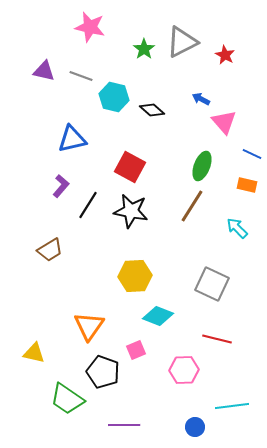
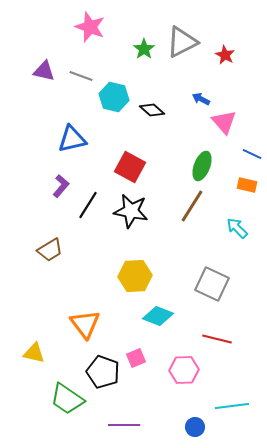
pink star: rotated 8 degrees clockwise
orange triangle: moved 4 px left, 2 px up; rotated 12 degrees counterclockwise
pink square: moved 8 px down
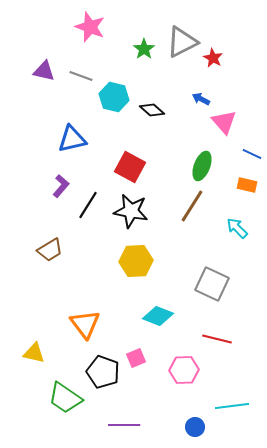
red star: moved 12 px left, 3 px down
yellow hexagon: moved 1 px right, 15 px up
green trapezoid: moved 2 px left, 1 px up
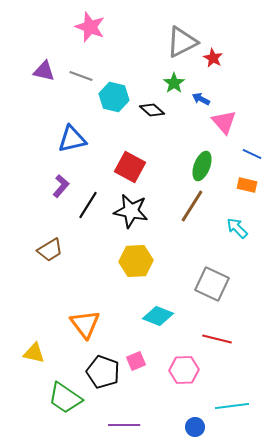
green star: moved 30 px right, 34 px down
pink square: moved 3 px down
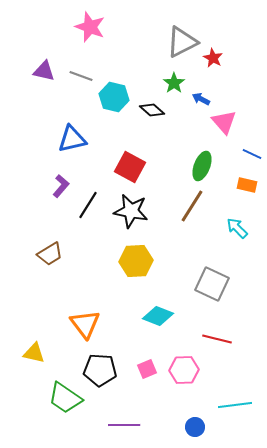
brown trapezoid: moved 4 px down
pink square: moved 11 px right, 8 px down
black pentagon: moved 3 px left, 2 px up; rotated 16 degrees counterclockwise
cyan line: moved 3 px right, 1 px up
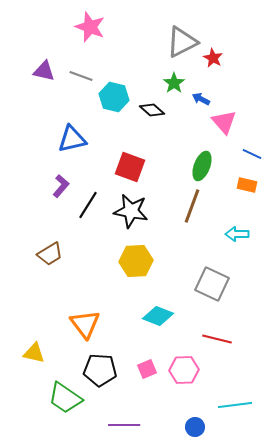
red square: rotated 8 degrees counterclockwise
brown line: rotated 12 degrees counterclockwise
cyan arrow: moved 6 px down; rotated 45 degrees counterclockwise
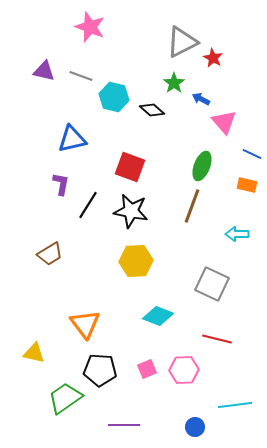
purple L-shape: moved 2 px up; rotated 30 degrees counterclockwise
green trapezoid: rotated 111 degrees clockwise
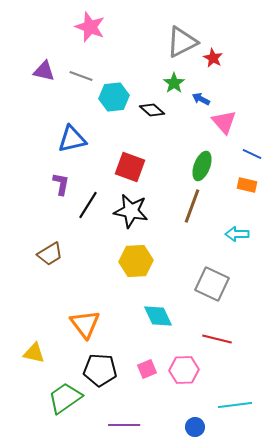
cyan hexagon: rotated 20 degrees counterclockwise
cyan diamond: rotated 44 degrees clockwise
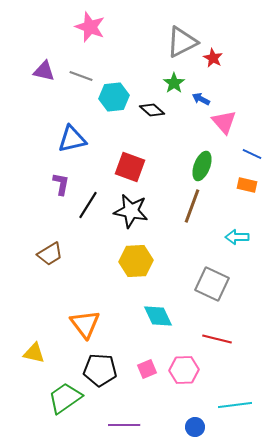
cyan arrow: moved 3 px down
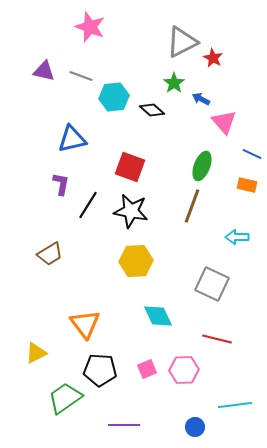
yellow triangle: moved 2 px right; rotated 40 degrees counterclockwise
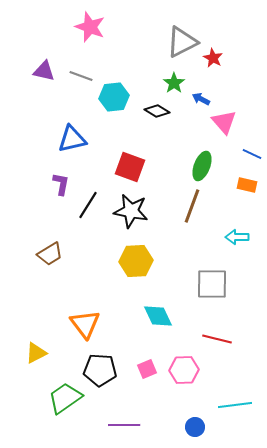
black diamond: moved 5 px right, 1 px down; rotated 10 degrees counterclockwise
gray square: rotated 24 degrees counterclockwise
